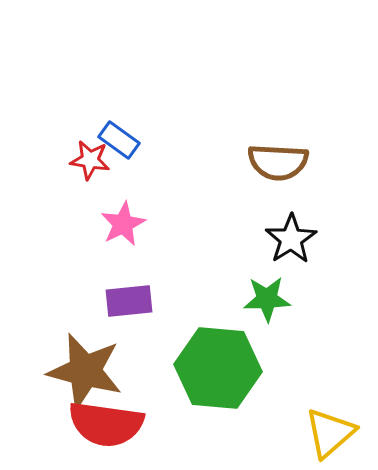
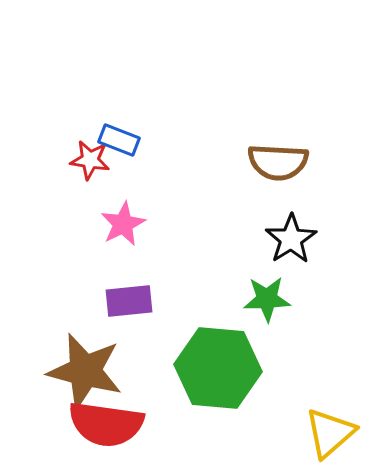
blue rectangle: rotated 15 degrees counterclockwise
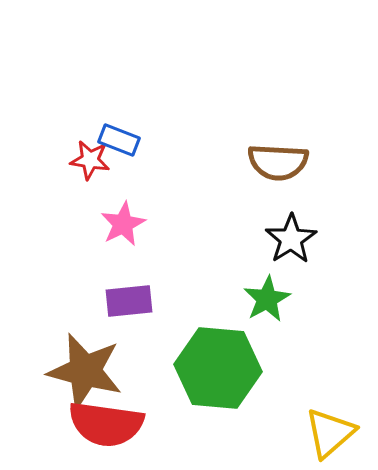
green star: rotated 27 degrees counterclockwise
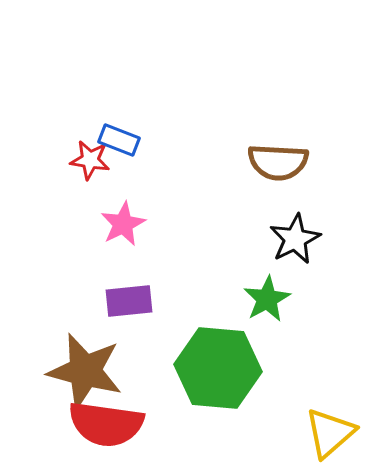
black star: moved 4 px right; rotated 6 degrees clockwise
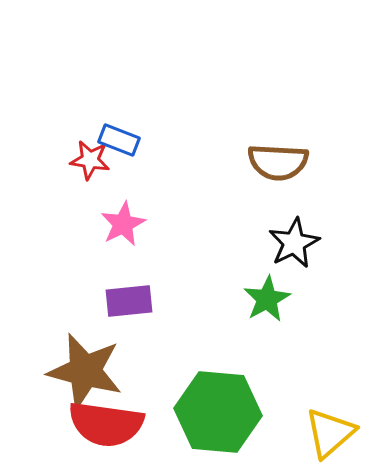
black star: moved 1 px left, 4 px down
green hexagon: moved 44 px down
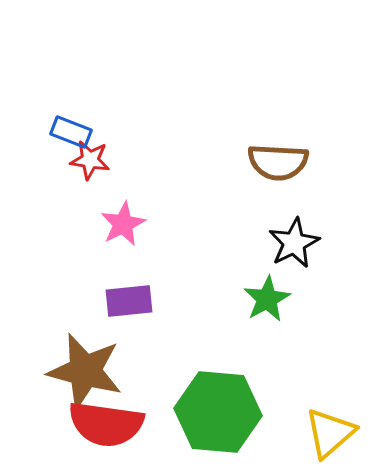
blue rectangle: moved 48 px left, 8 px up
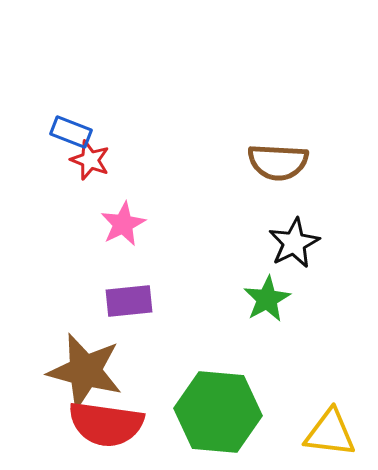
red star: rotated 12 degrees clockwise
yellow triangle: rotated 48 degrees clockwise
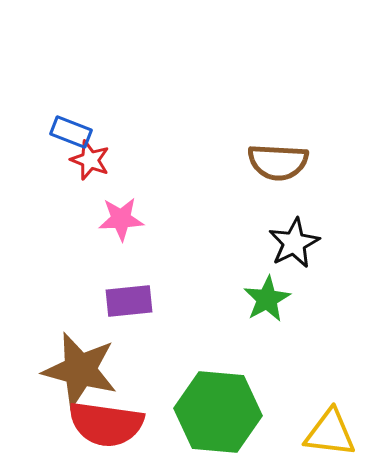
pink star: moved 2 px left, 5 px up; rotated 24 degrees clockwise
brown star: moved 5 px left, 1 px up
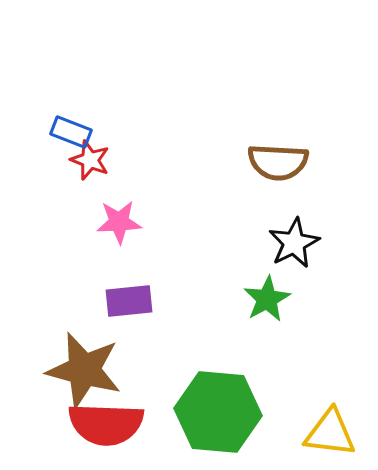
pink star: moved 2 px left, 3 px down
brown star: moved 4 px right
red semicircle: rotated 6 degrees counterclockwise
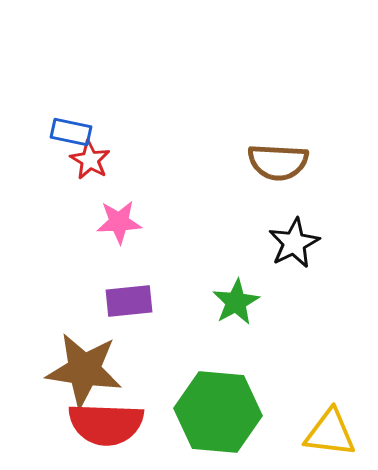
blue rectangle: rotated 9 degrees counterclockwise
red star: rotated 9 degrees clockwise
green star: moved 31 px left, 3 px down
brown star: rotated 6 degrees counterclockwise
